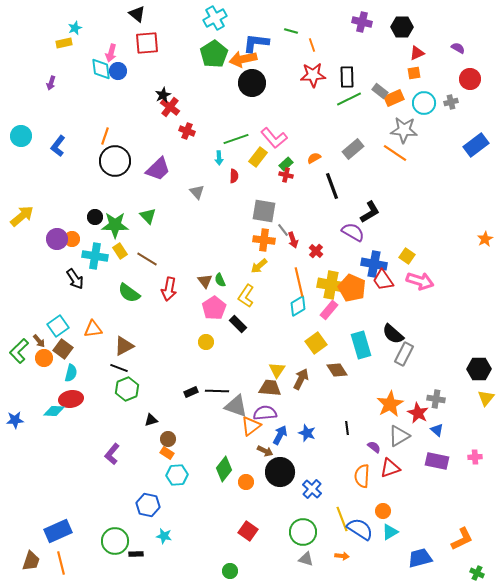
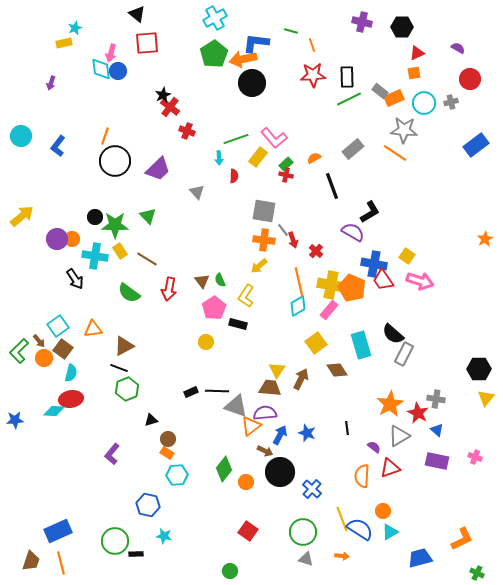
brown triangle at (205, 281): moved 3 px left
black rectangle at (238, 324): rotated 30 degrees counterclockwise
pink cross at (475, 457): rotated 24 degrees clockwise
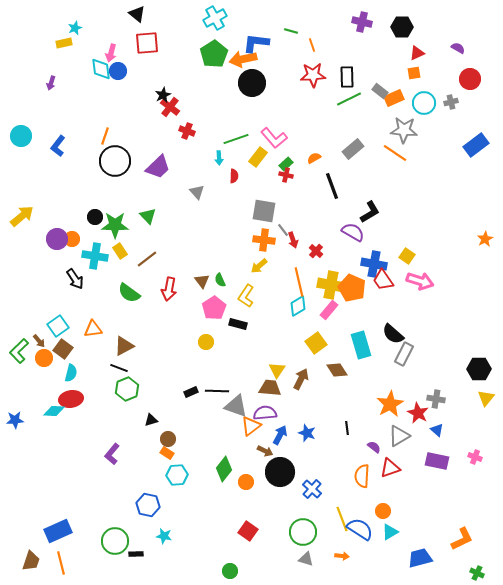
purple trapezoid at (158, 169): moved 2 px up
brown line at (147, 259): rotated 70 degrees counterclockwise
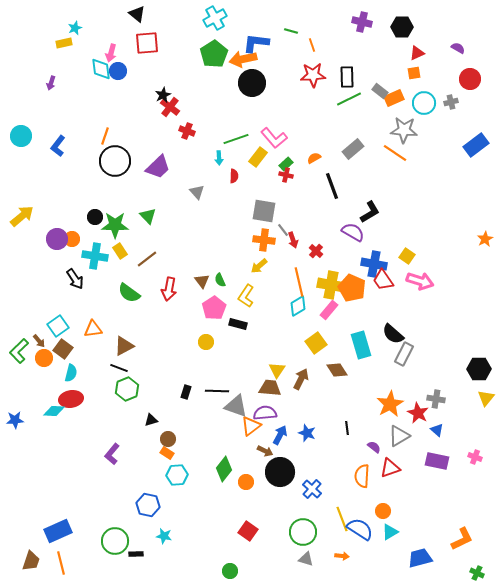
black rectangle at (191, 392): moved 5 px left; rotated 48 degrees counterclockwise
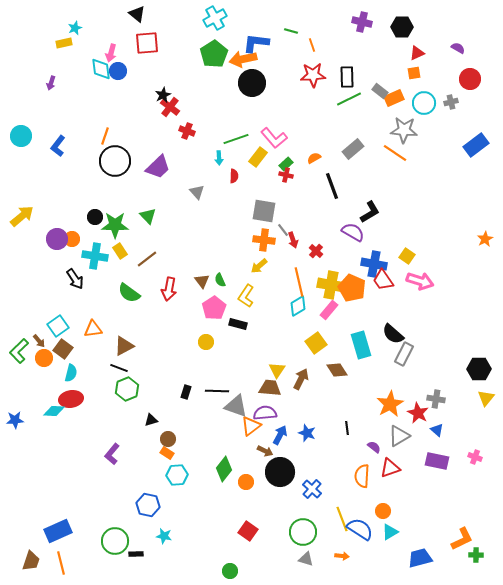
green cross at (477, 573): moved 1 px left, 18 px up; rotated 24 degrees counterclockwise
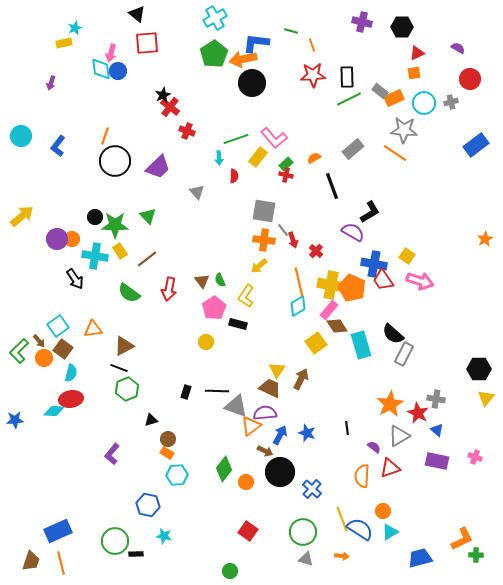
brown diamond at (337, 370): moved 44 px up
brown trapezoid at (270, 388): rotated 20 degrees clockwise
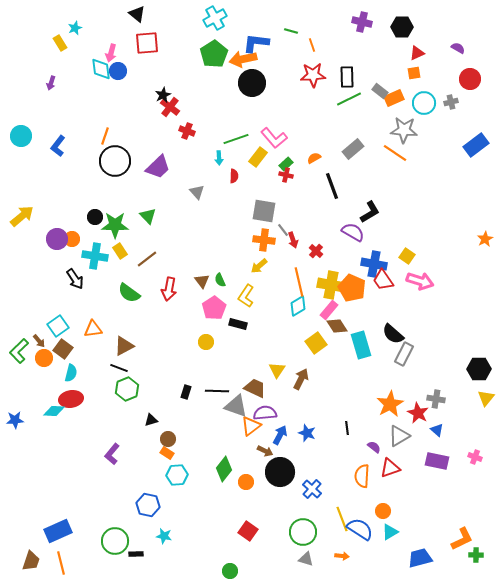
yellow rectangle at (64, 43): moved 4 px left; rotated 70 degrees clockwise
brown trapezoid at (270, 388): moved 15 px left
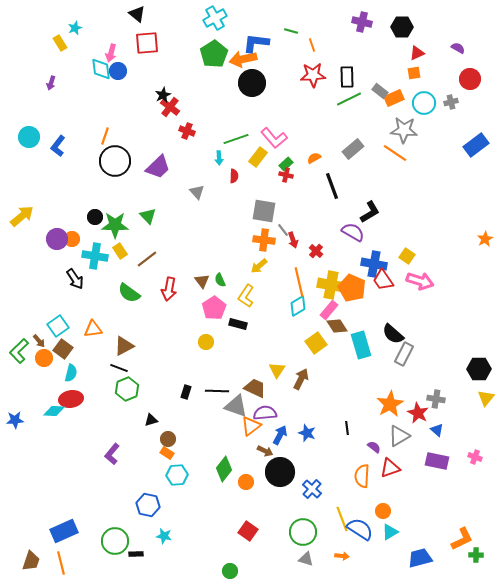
cyan circle at (21, 136): moved 8 px right, 1 px down
blue rectangle at (58, 531): moved 6 px right
